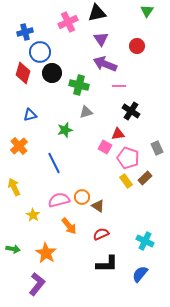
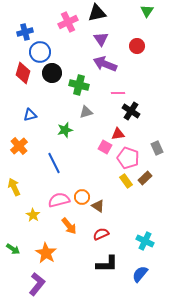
pink line: moved 1 px left, 7 px down
green arrow: rotated 24 degrees clockwise
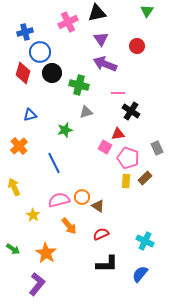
yellow rectangle: rotated 40 degrees clockwise
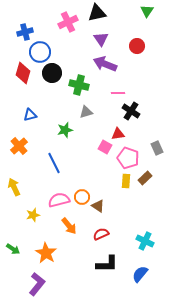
yellow star: rotated 24 degrees clockwise
